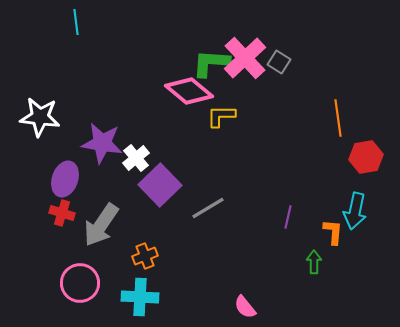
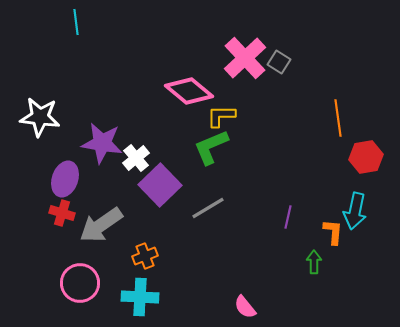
green L-shape: moved 84 px down; rotated 27 degrees counterclockwise
gray arrow: rotated 21 degrees clockwise
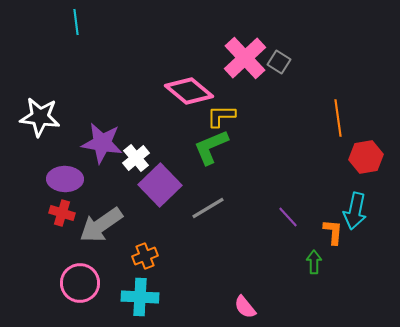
purple ellipse: rotated 72 degrees clockwise
purple line: rotated 55 degrees counterclockwise
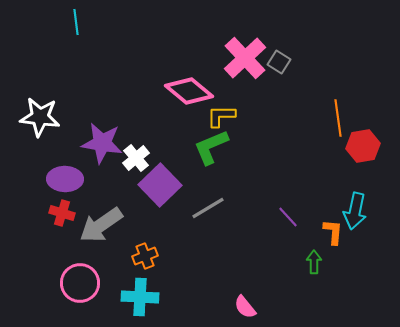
red hexagon: moved 3 px left, 11 px up
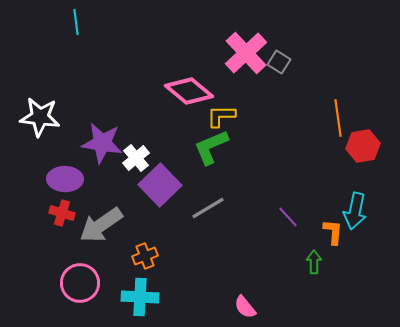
pink cross: moved 1 px right, 5 px up
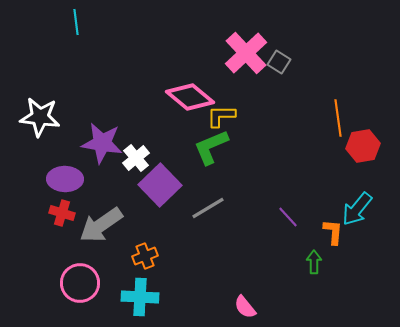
pink diamond: moved 1 px right, 6 px down
cyan arrow: moved 2 px right, 2 px up; rotated 27 degrees clockwise
